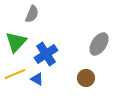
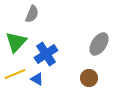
brown circle: moved 3 px right
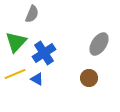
blue cross: moved 2 px left, 1 px up
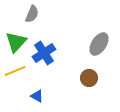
yellow line: moved 3 px up
blue triangle: moved 17 px down
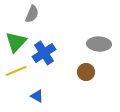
gray ellipse: rotated 60 degrees clockwise
yellow line: moved 1 px right
brown circle: moved 3 px left, 6 px up
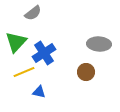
gray semicircle: moved 1 px right, 1 px up; rotated 30 degrees clockwise
yellow line: moved 8 px right, 1 px down
blue triangle: moved 2 px right, 4 px up; rotated 16 degrees counterclockwise
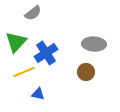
gray ellipse: moved 5 px left
blue cross: moved 2 px right
blue triangle: moved 1 px left, 2 px down
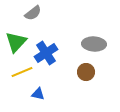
yellow line: moved 2 px left
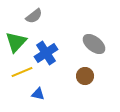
gray semicircle: moved 1 px right, 3 px down
gray ellipse: rotated 35 degrees clockwise
brown circle: moved 1 px left, 4 px down
